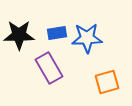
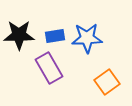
blue rectangle: moved 2 px left, 3 px down
orange square: rotated 20 degrees counterclockwise
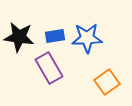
black star: moved 2 px down; rotated 8 degrees clockwise
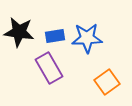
black star: moved 5 px up
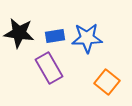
black star: moved 1 px down
orange square: rotated 15 degrees counterclockwise
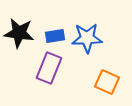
purple rectangle: rotated 52 degrees clockwise
orange square: rotated 15 degrees counterclockwise
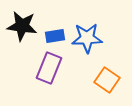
black star: moved 3 px right, 7 px up
orange square: moved 2 px up; rotated 10 degrees clockwise
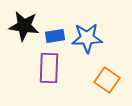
black star: moved 2 px right
purple rectangle: rotated 20 degrees counterclockwise
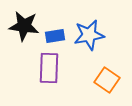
blue star: moved 2 px right, 3 px up; rotated 8 degrees counterclockwise
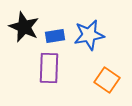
black star: moved 1 px down; rotated 16 degrees clockwise
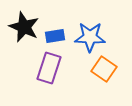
blue star: moved 1 px right, 2 px down; rotated 12 degrees clockwise
purple rectangle: rotated 16 degrees clockwise
orange square: moved 3 px left, 11 px up
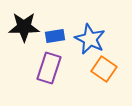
black star: rotated 24 degrees counterclockwise
blue star: moved 2 px down; rotated 24 degrees clockwise
